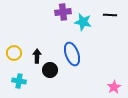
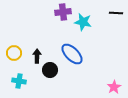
black line: moved 6 px right, 2 px up
blue ellipse: rotated 25 degrees counterclockwise
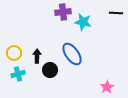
blue ellipse: rotated 10 degrees clockwise
cyan cross: moved 1 px left, 7 px up; rotated 24 degrees counterclockwise
pink star: moved 7 px left
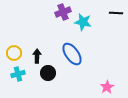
purple cross: rotated 14 degrees counterclockwise
black circle: moved 2 px left, 3 px down
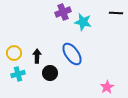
black circle: moved 2 px right
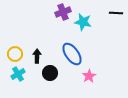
yellow circle: moved 1 px right, 1 px down
cyan cross: rotated 16 degrees counterclockwise
pink star: moved 18 px left, 11 px up
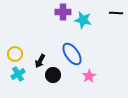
purple cross: rotated 21 degrees clockwise
cyan star: moved 2 px up
black arrow: moved 3 px right, 5 px down; rotated 152 degrees counterclockwise
black circle: moved 3 px right, 2 px down
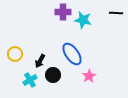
cyan cross: moved 12 px right, 6 px down
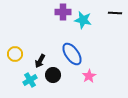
black line: moved 1 px left
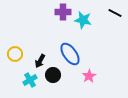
black line: rotated 24 degrees clockwise
blue ellipse: moved 2 px left
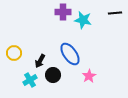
black line: rotated 32 degrees counterclockwise
yellow circle: moved 1 px left, 1 px up
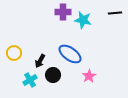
blue ellipse: rotated 20 degrees counterclockwise
